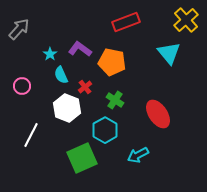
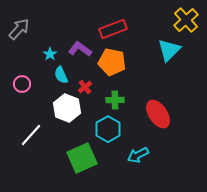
red rectangle: moved 13 px left, 7 px down
cyan triangle: moved 3 px up; rotated 25 degrees clockwise
pink circle: moved 2 px up
green cross: rotated 36 degrees counterclockwise
cyan hexagon: moved 3 px right, 1 px up
white line: rotated 15 degrees clockwise
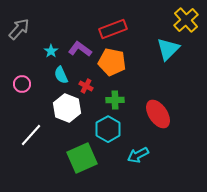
cyan triangle: moved 1 px left, 1 px up
cyan star: moved 1 px right, 3 px up
red cross: moved 1 px right, 1 px up; rotated 24 degrees counterclockwise
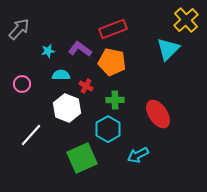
cyan star: moved 3 px left; rotated 24 degrees clockwise
cyan semicircle: rotated 114 degrees clockwise
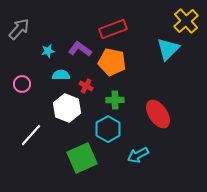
yellow cross: moved 1 px down
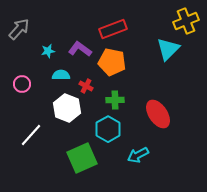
yellow cross: rotated 20 degrees clockwise
